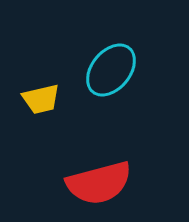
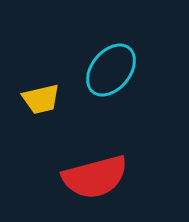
red semicircle: moved 4 px left, 6 px up
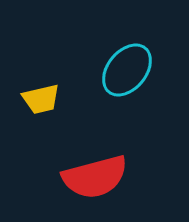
cyan ellipse: moved 16 px right
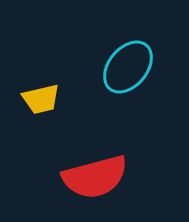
cyan ellipse: moved 1 px right, 3 px up
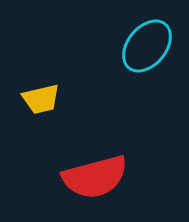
cyan ellipse: moved 19 px right, 21 px up
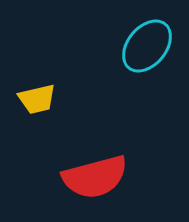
yellow trapezoid: moved 4 px left
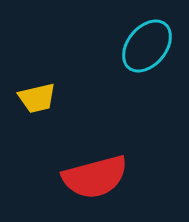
yellow trapezoid: moved 1 px up
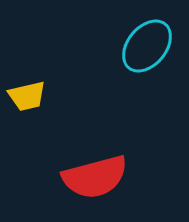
yellow trapezoid: moved 10 px left, 2 px up
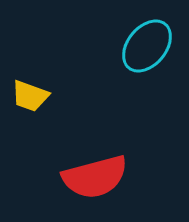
yellow trapezoid: moved 3 px right; rotated 33 degrees clockwise
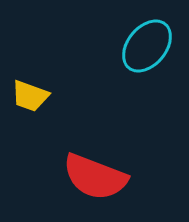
red semicircle: rotated 36 degrees clockwise
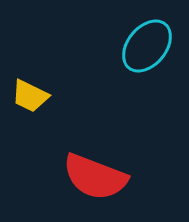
yellow trapezoid: rotated 6 degrees clockwise
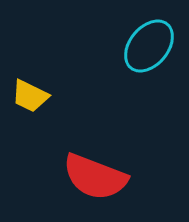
cyan ellipse: moved 2 px right
